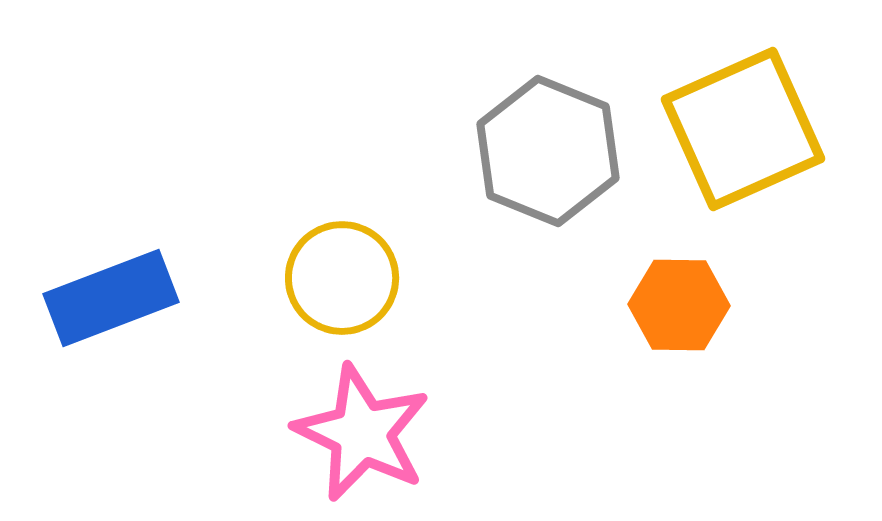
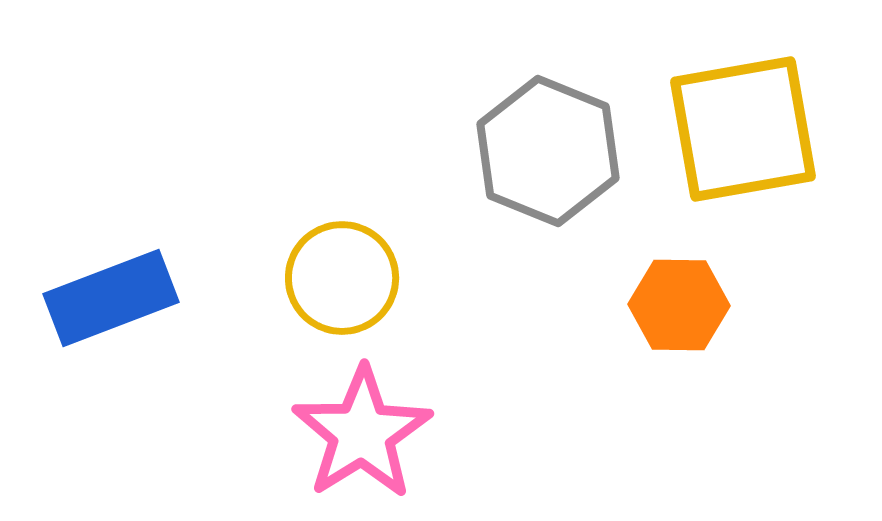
yellow square: rotated 14 degrees clockwise
pink star: rotated 14 degrees clockwise
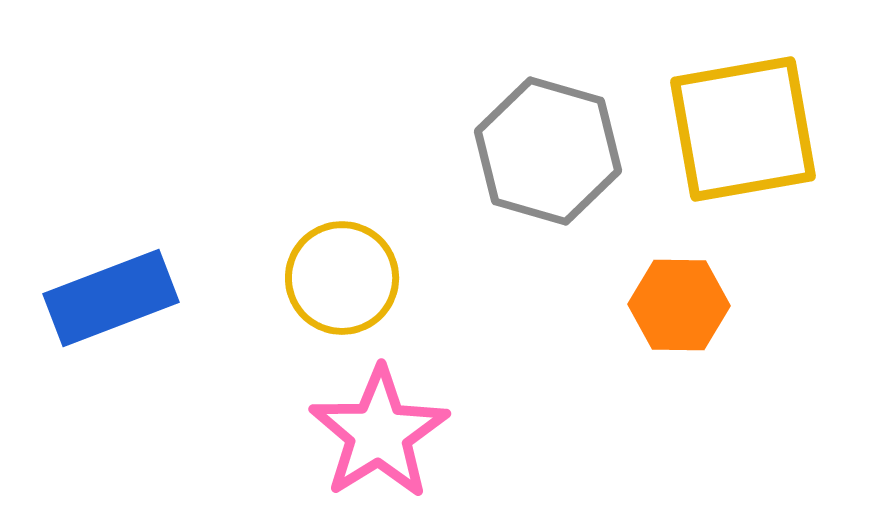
gray hexagon: rotated 6 degrees counterclockwise
pink star: moved 17 px right
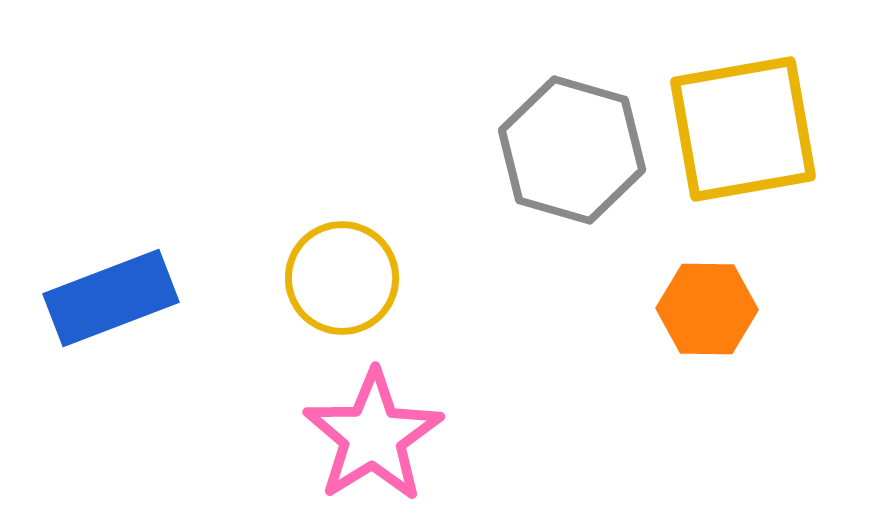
gray hexagon: moved 24 px right, 1 px up
orange hexagon: moved 28 px right, 4 px down
pink star: moved 6 px left, 3 px down
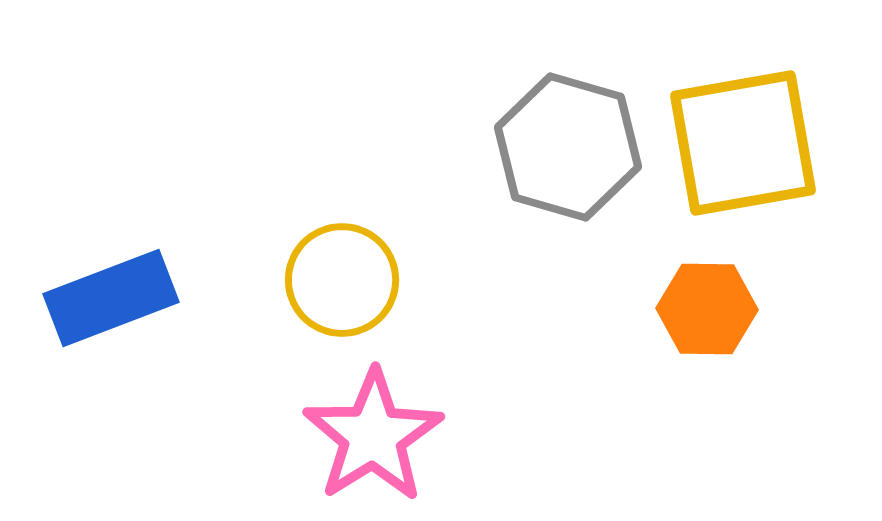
yellow square: moved 14 px down
gray hexagon: moved 4 px left, 3 px up
yellow circle: moved 2 px down
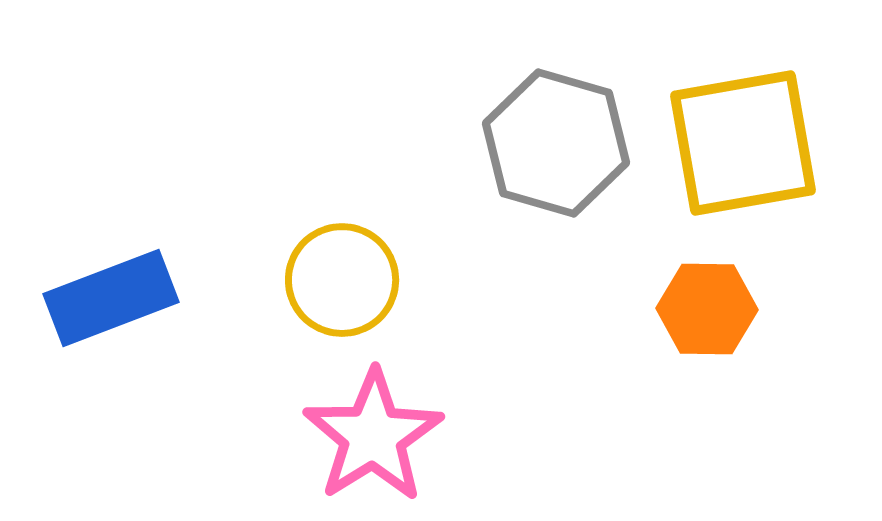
gray hexagon: moved 12 px left, 4 px up
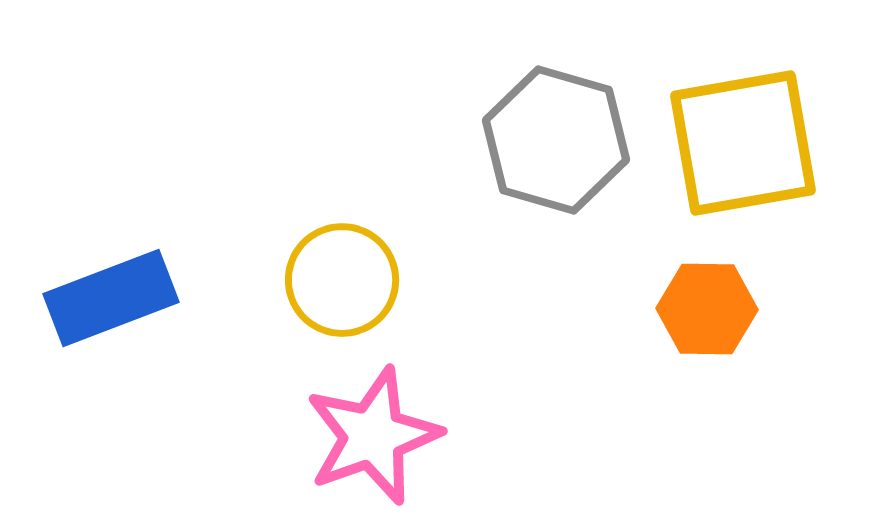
gray hexagon: moved 3 px up
pink star: rotated 12 degrees clockwise
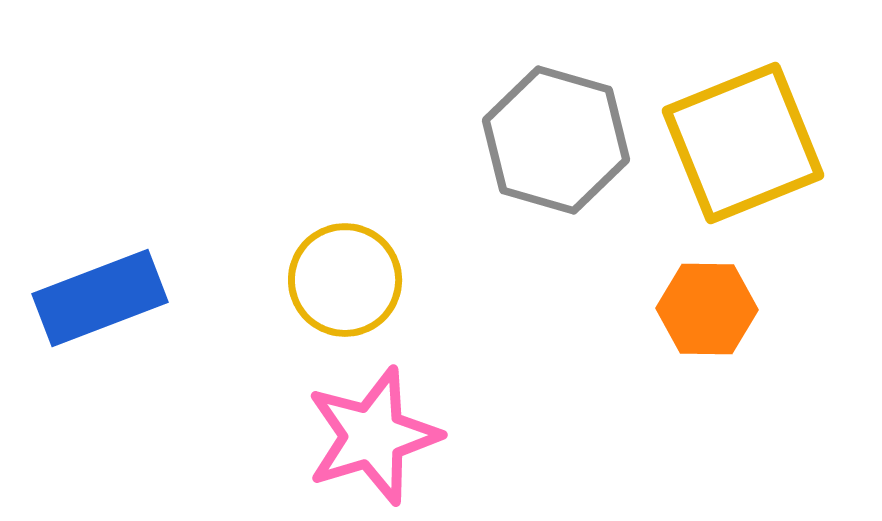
yellow square: rotated 12 degrees counterclockwise
yellow circle: moved 3 px right
blue rectangle: moved 11 px left
pink star: rotated 3 degrees clockwise
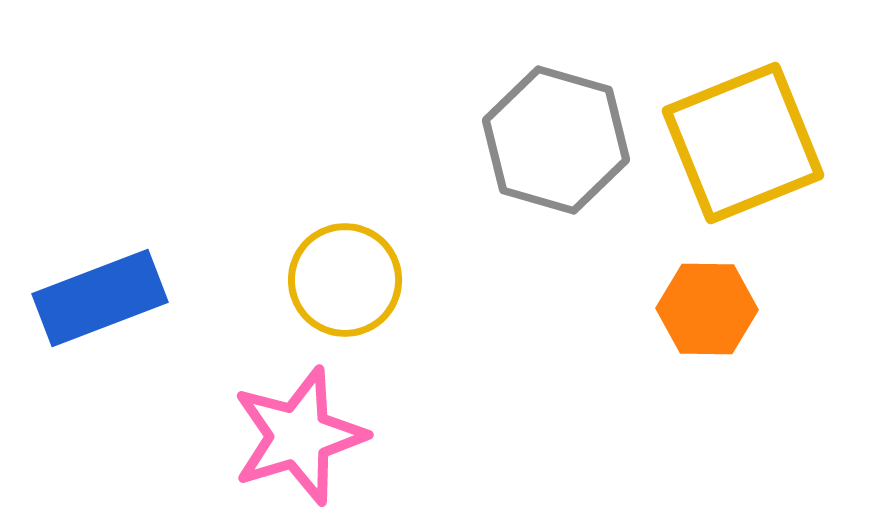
pink star: moved 74 px left
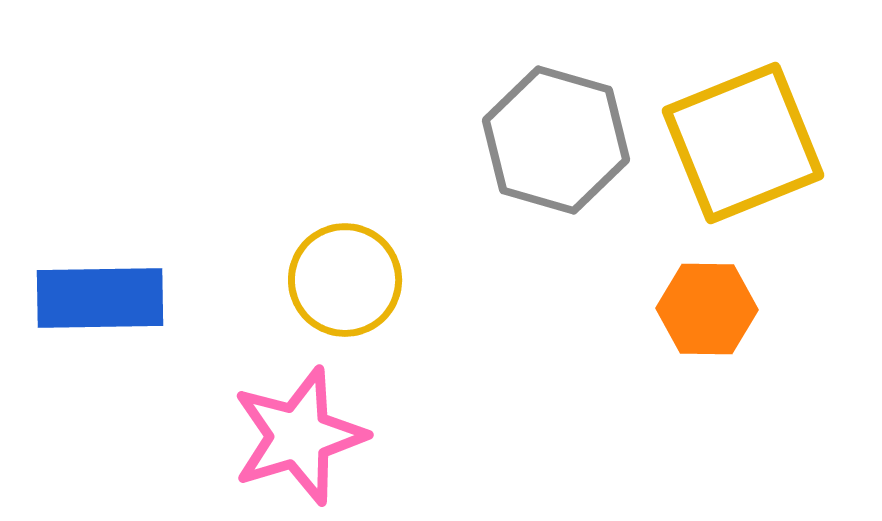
blue rectangle: rotated 20 degrees clockwise
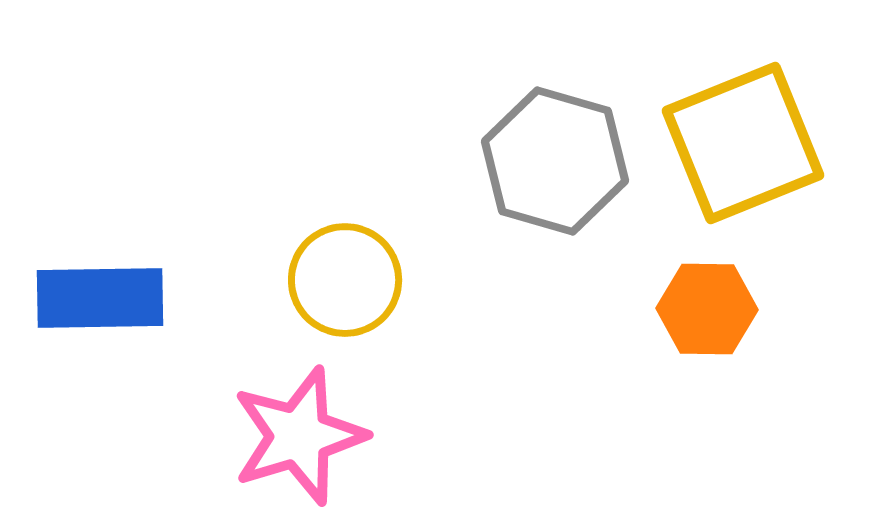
gray hexagon: moved 1 px left, 21 px down
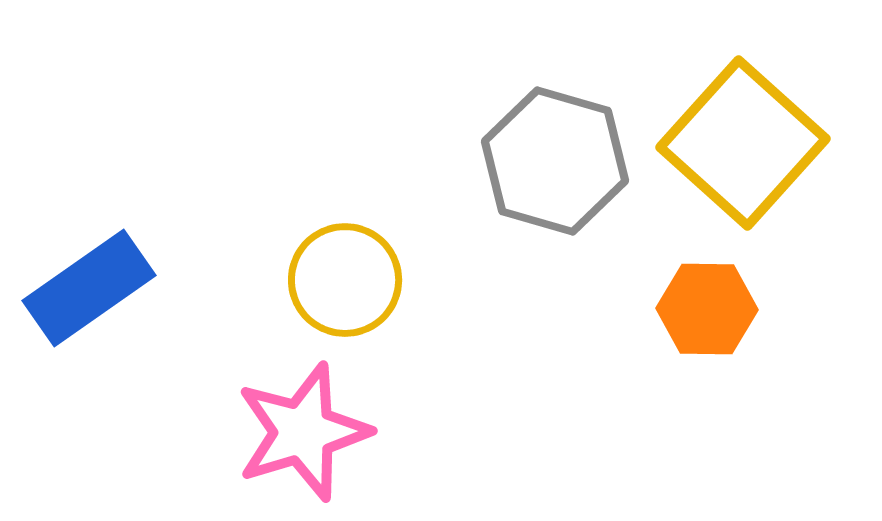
yellow square: rotated 26 degrees counterclockwise
blue rectangle: moved 11 px left, 10 px up; rotated 34 degrees counterclockwise
pink star: moved 4 px right, 4 px up
